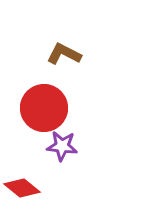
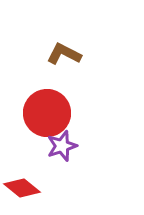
red circle: moved 3 px right, 5 px down
purple star: rotated 24 degrees counterclockwise
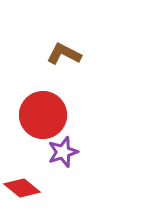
red circle: moved 4 px left, 2 px down
purple star: moved 1 px right, 6 px down
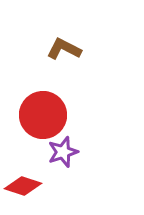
brown L-shape: moved 5 px up
red diamond: moved 1 px right, 2 px up; rotated 21 degrees counterclockwise
